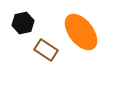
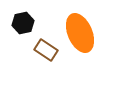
orange ellipse: moved 1 px left, 1 px down; rotated 15 degrees clockwise
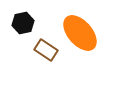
orange ellipse: rotated 18 degrees counterclockwise
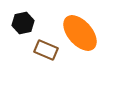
brown rectangle: rotated 10 degrees counterclockwise
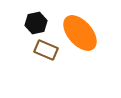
black hexagon: moved 13 px right
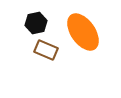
orange ellipse: moved 3 px right, 1 px up; rotated 6 degrees clockwise
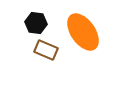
black hexagon: rotated 20 degrees clockwise
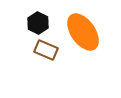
black hexagon: moved 2 px right; rotated 20 degrees clockwise
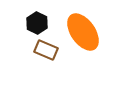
black hexagon: moved 1 px left
